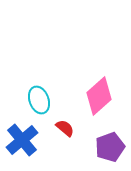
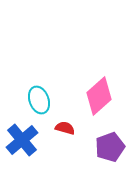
red semicircle: rotated 24 degrees counterclockwise
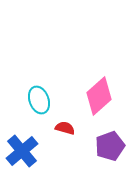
blue cross: moved 11 px down
purple pentagon: moved 1 px up
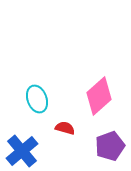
cyan ellipse: moved 2 px left, 1 px up
